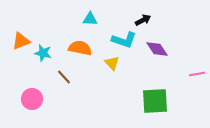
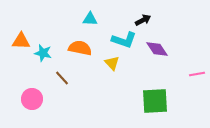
orange triangle: rotated 24 degrees clockwise
brown line: moved 2 px left, 1 px down
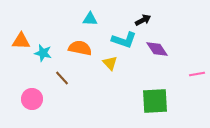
yellow triangle: moved 2 px left
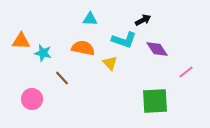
orange semicircle: moved 3 px right
pink line: moved 11 px left, 2 px up; rotated 28 degrees counterclockwise
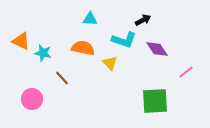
orange triangle: rotated 24 degrees clockwise
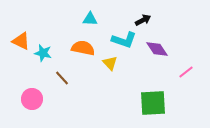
green square: moved 2 px left, 2 px down
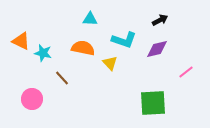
black arrow: moved 17 px right
purple diamond: rotated 70 degrees counterclockwise
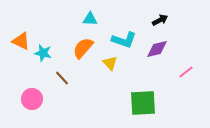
orange semicircle: rotated 60 degrees counterclockwise
green square: moved 10 px left
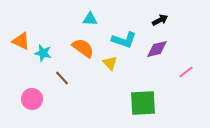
orange semicircle: rotated 85 degrees clockwise
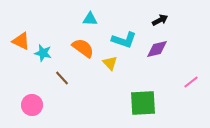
pink line: moved 5 px right, 10 px down
pink circle: moved 6 px down
